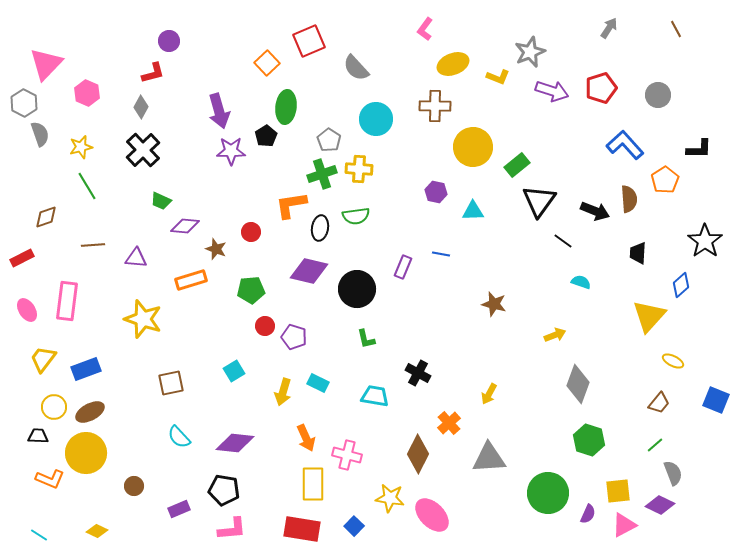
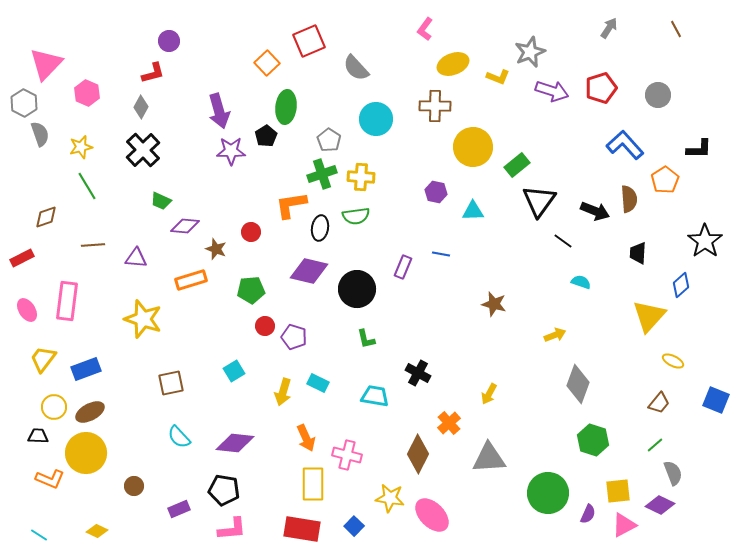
yellow cross at (359, 169): moved 2 px right, 8 px down
green hexagon at (589, 440): moved 4 px right
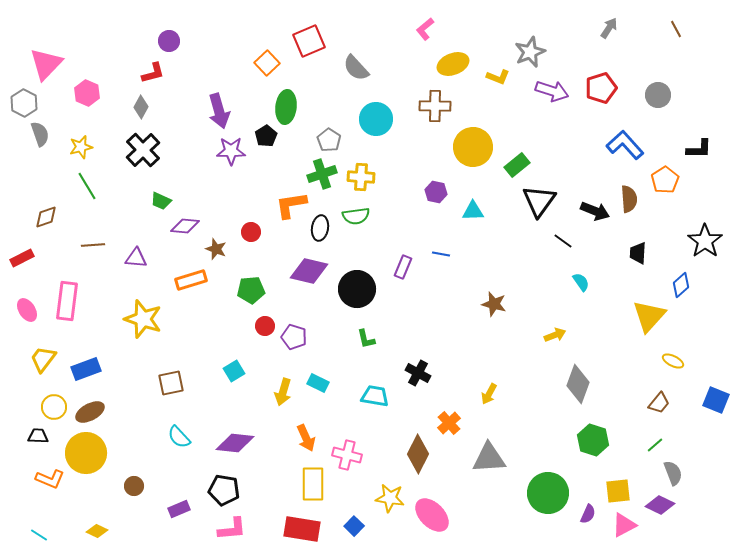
pink L-shape at (425, 29): rotated 15 degrees clockwise
cyan semicircle at (581, 282): rotated 36 degrees clockwise
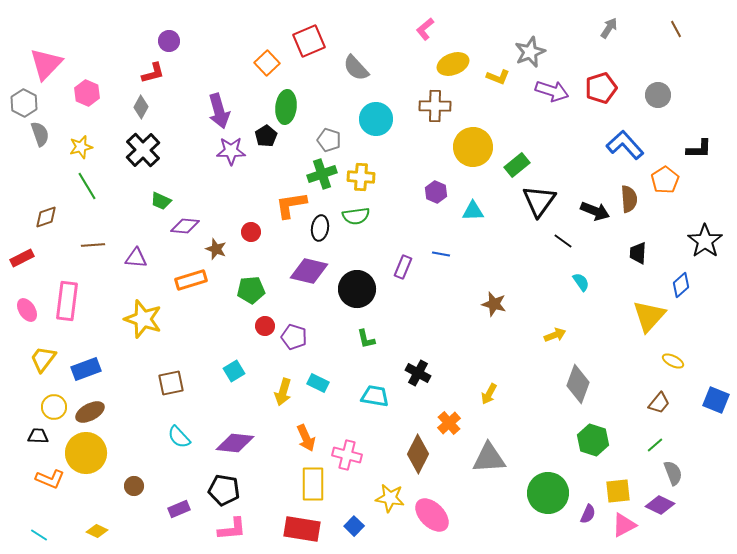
gray pentagon at (329, 140): rotated 15 degrees counterclockwise
purple hexagon at (436, 192): rotated 10 degrees clockwise
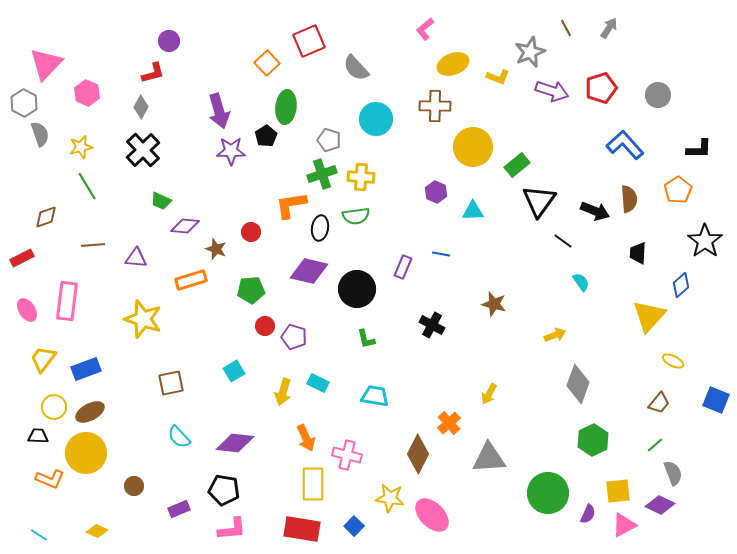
brown line at (676, 29): moved 110 px left, 1 px up
orange pentagon at (665, 180): moved 13 px right, 10 px down
black cross at (418, 373): moved 14 px right, 48 px up
green hexagon at (593, 440): rotated 16 degrees clockwise
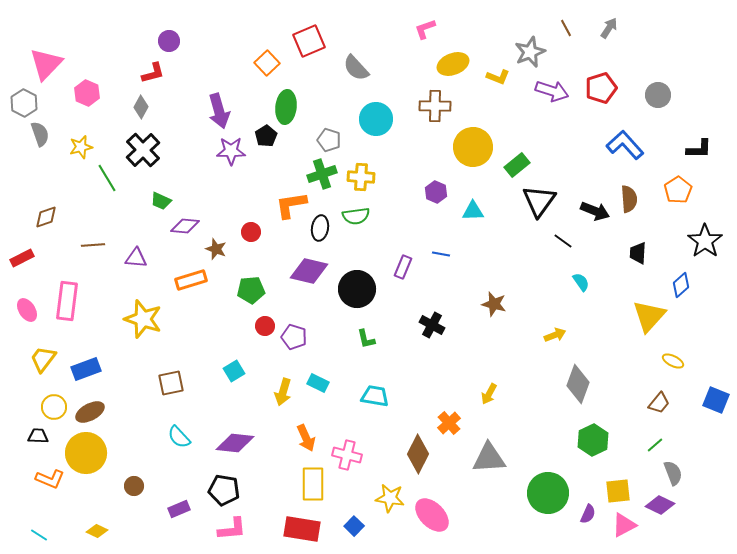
pink L-shape at (425, 29): rotated 20 degrees clockwise
green line at (87, 186): moved 20 px right, 8 px up
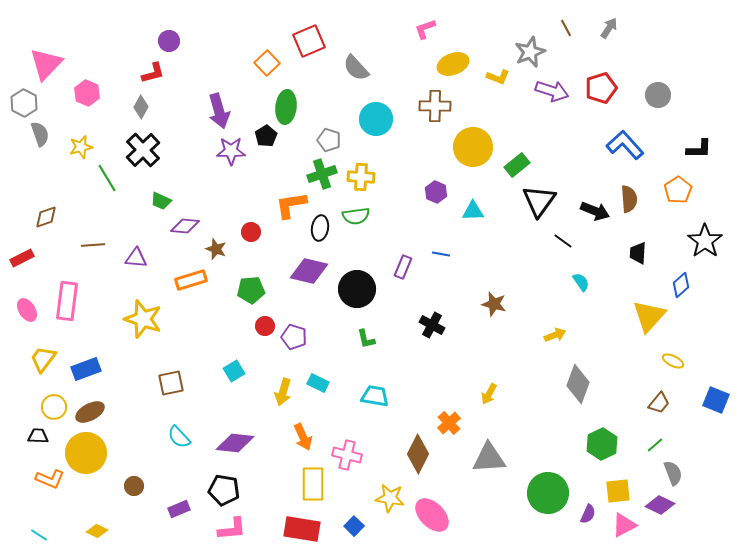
orange arrow at (306, 438): moved 3 px left, 1 px up
green hexagon at (593, 440): moved 9 px right, 4 px down
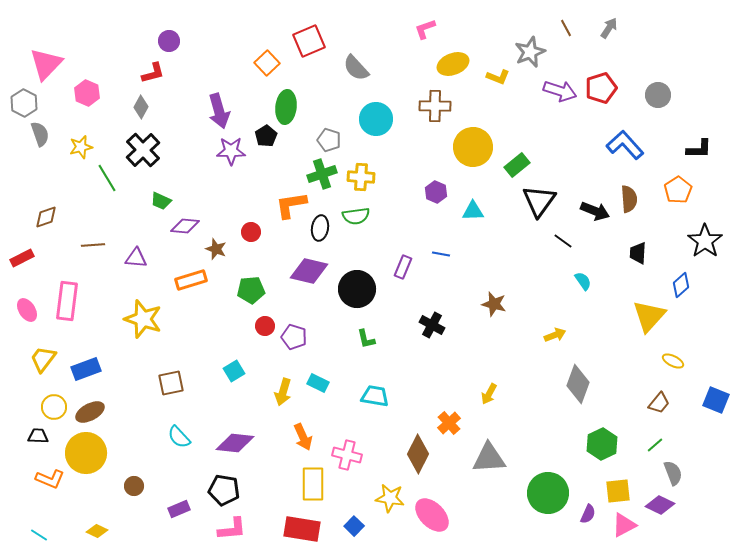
purple arrow at (552, 91): moved 8 px right
cyan semicircle at (581, 282): moved 2 px right, 1 px up
